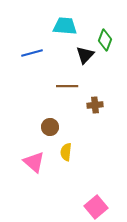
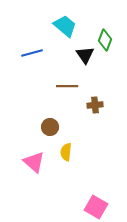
cyan trapezoid: rotated 35 degrees clockwise
black triangle: rotated 18 degrees counterclockwise
pink square: rotated 20 degrees counterclockwise
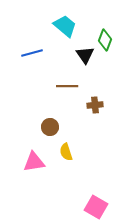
yellow semicircle: rotated 24 degrees counterclockwise
pink triangle: rotated 50 degrees counterclockwise
